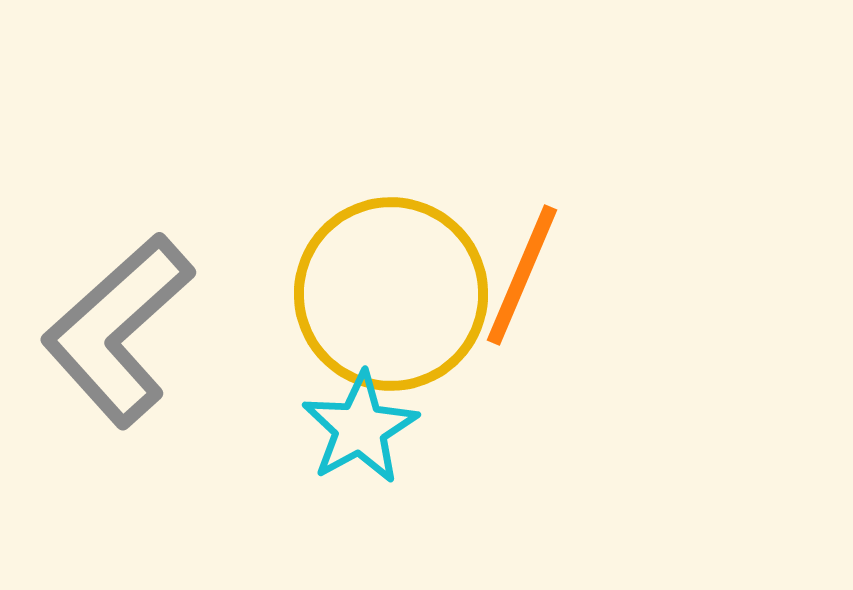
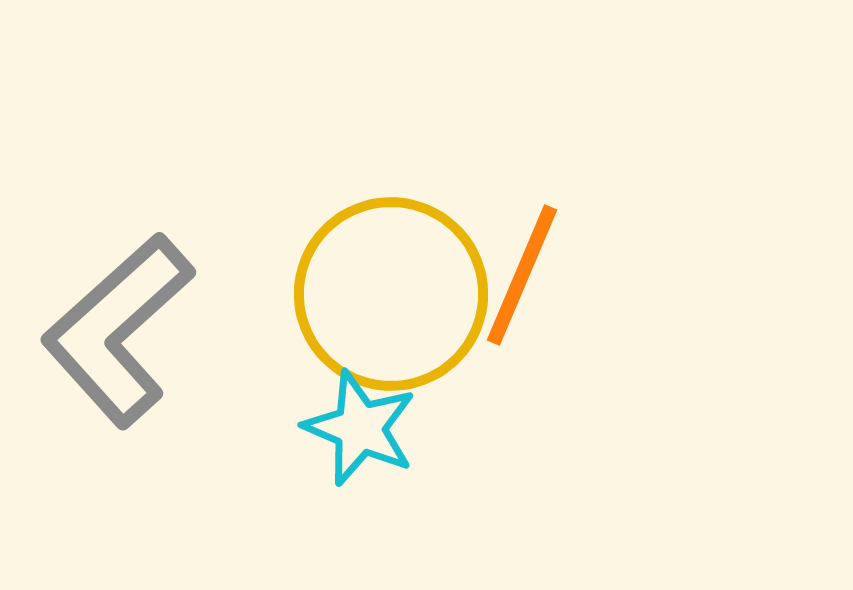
cyan star: rotated 20 degrees counterclockwise
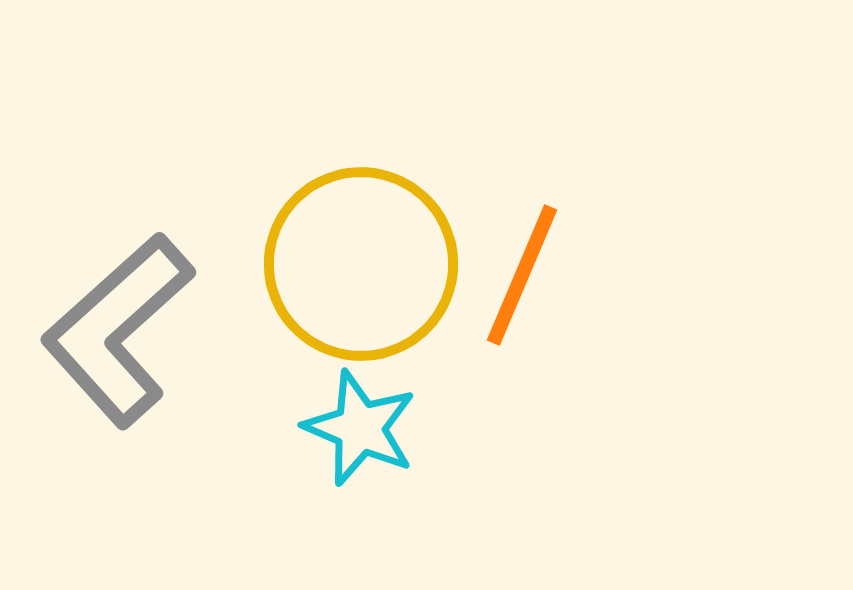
yellow circle: moved 30 px left, 30 px up
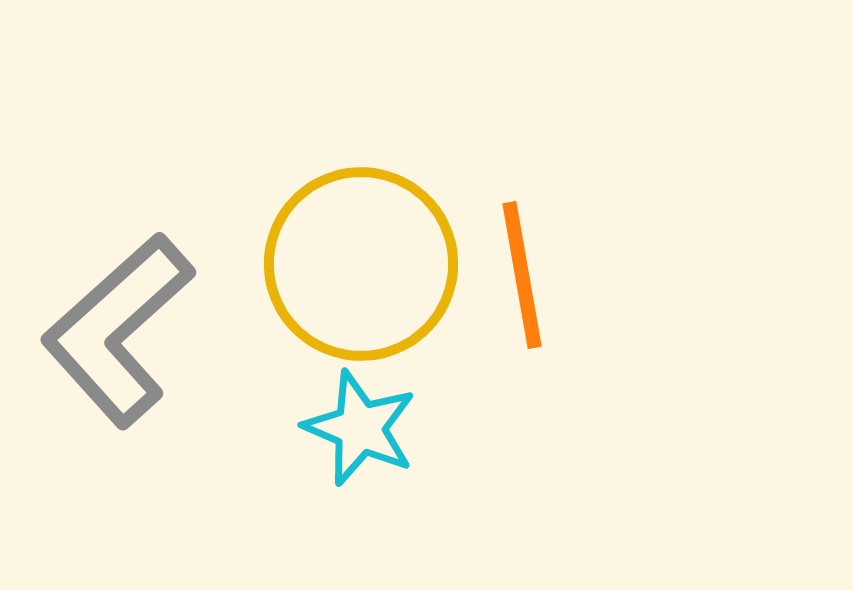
orange line: rotated 33 degrees counterclockwise
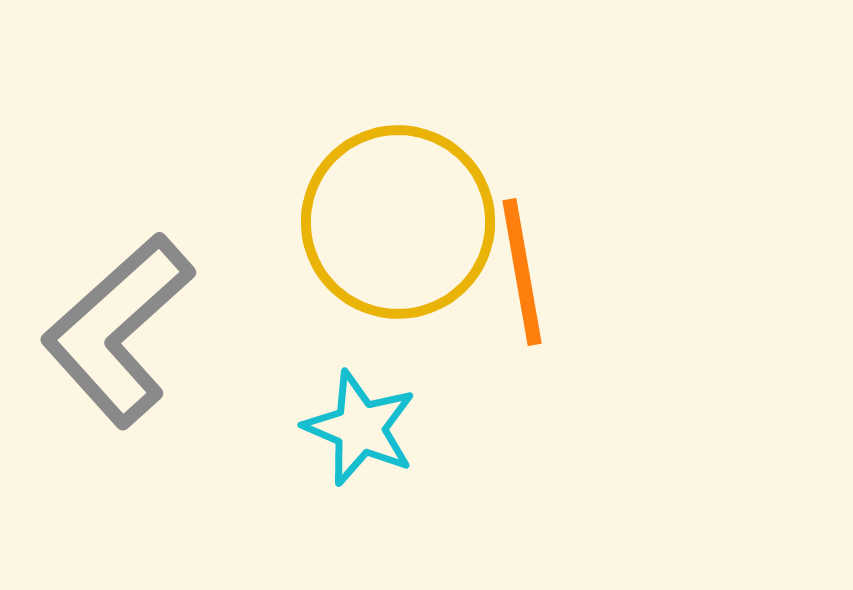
yellow circle: moved 37 px right, 42 px up
orange line: moved 3 px up
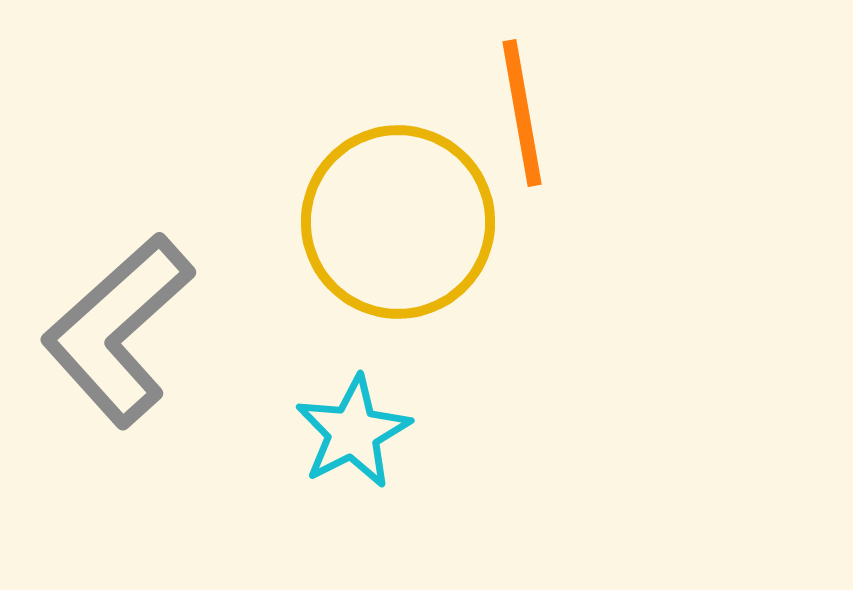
orange line: moved 159 px up
cyan star: moved 7 px left, 4 px down; rotated 22 degrees clockwise
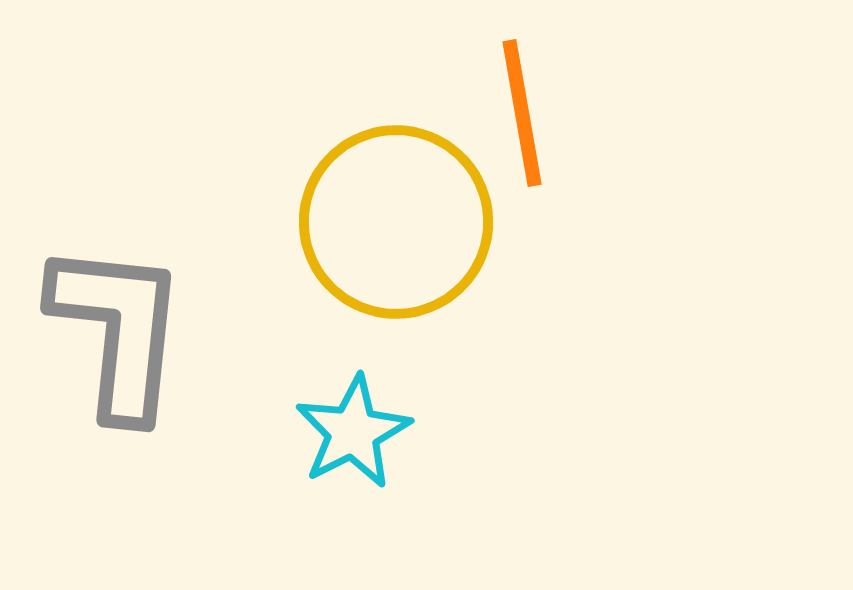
yellow circle: moved 2 px left
gray L-shape: rotated 138 degrees clockwise
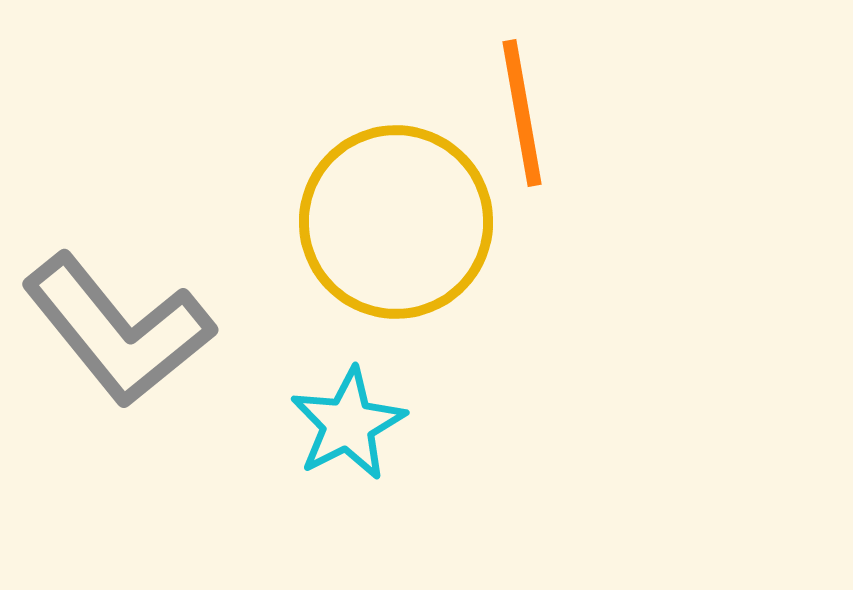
gray L-shape: rotated 135 degrees clockwise
cyan star: moved 5 px left, 8 px up
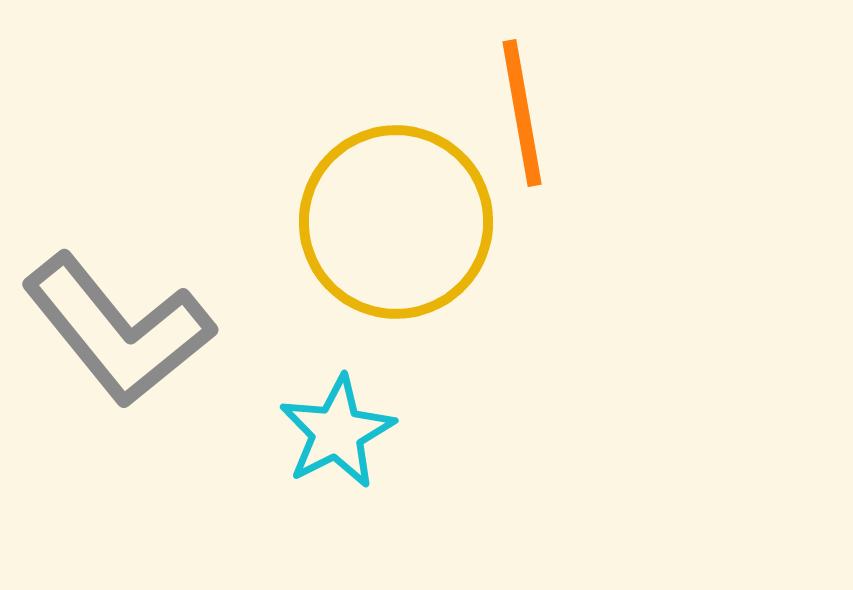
cyan star: moved 11 px left, 8 px down
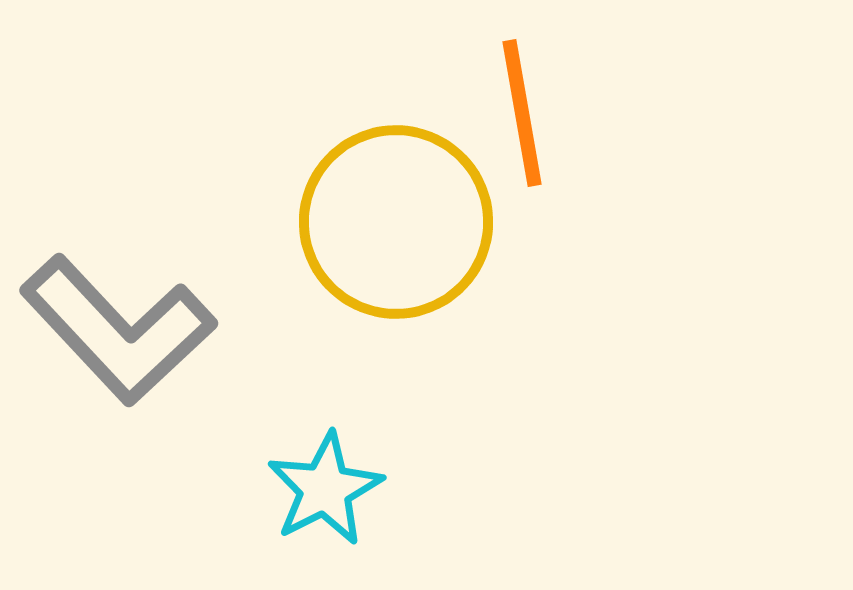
gray L-shape: rotated 4 degrees counterclockwise
cyan star: moved 12 px left, 57 px down
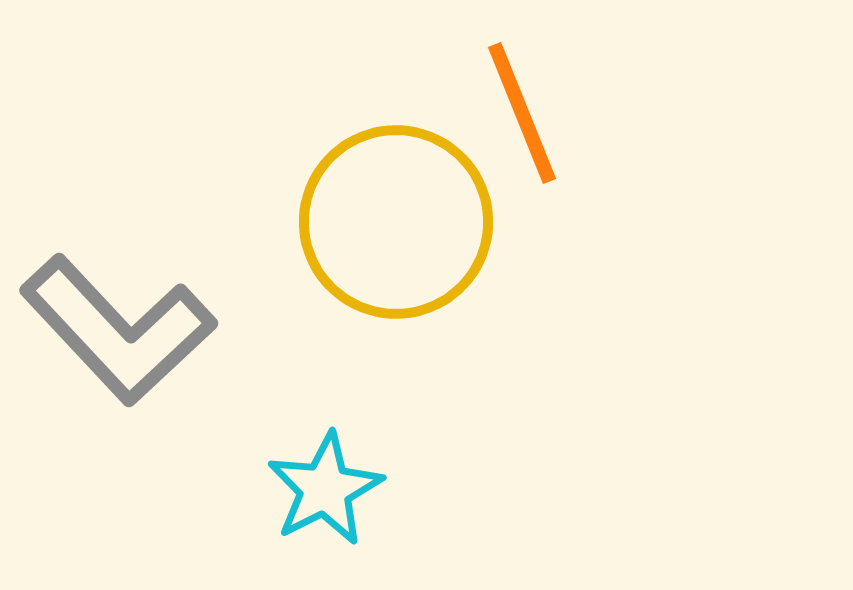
orange line: rotated 12 degrees counterclockwise
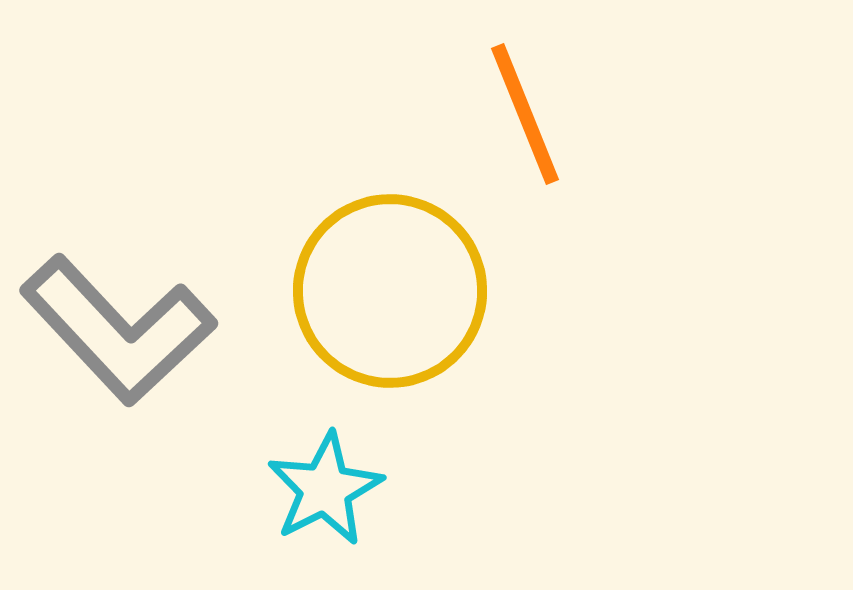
orange line: moved 3 px right, 1 px down
yellow circle: moved 6 px left, 69 px down
